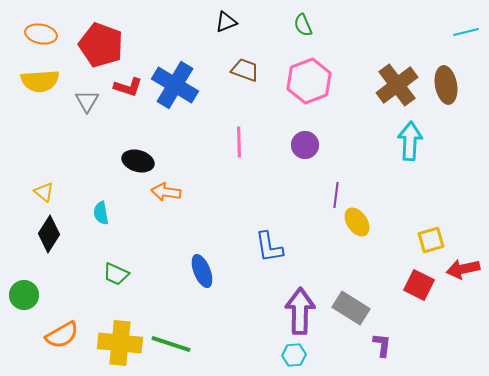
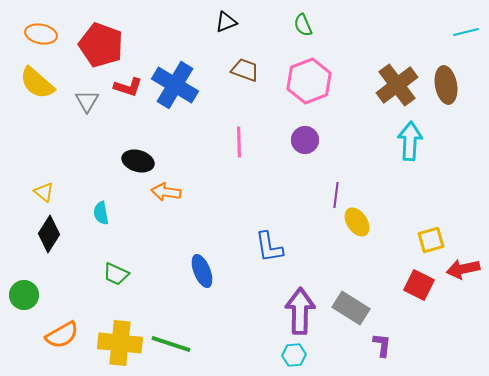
yellow semicircle: moved 3 px left, 2 px down; rotated 45 degrees clockwise
purple circle: moved 5 px up
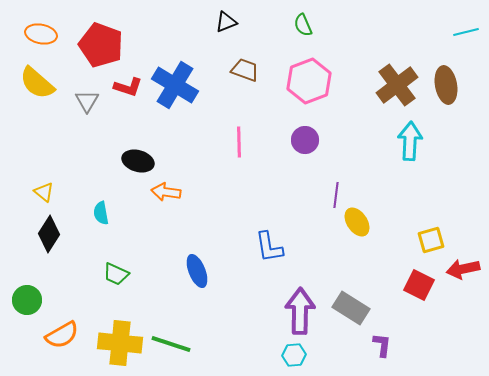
blue ellipse: moved 5 px left
green circle: moved 3 px right, 5 px down
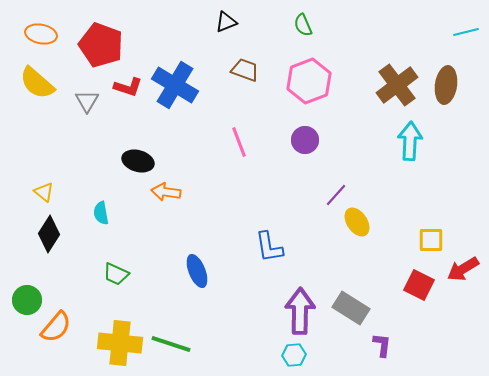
brown ellipse: rotated 18 degrees clockwise
pink line: rotated 20 degrees counterclockwise
purple line: rotated 35 degrees clockwise
yellow square: rotated 16 degrees clockwise
red arrow: rotated 20 degrees counterclockwise
orange semicircle: moved 6 px left, 8 px up; rotated 20 degrees counterclockwise
